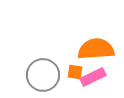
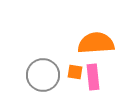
orange semicircle: moved 6 px up
pink rectangle: rotated 70 degrees counterclockwise
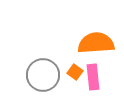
orange square: rotated 28 degrees clockwise
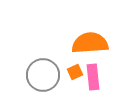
orange semicircle: moved 6 px left
orange square: rotated 28 degrees clockwise
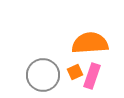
pink rectangle: moved 1 px left, 1 px up; rotated 25 degrees clockwise
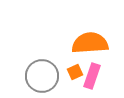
gray circle: moved 1 px left, 1 px down
